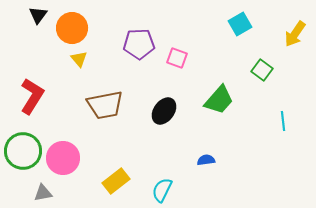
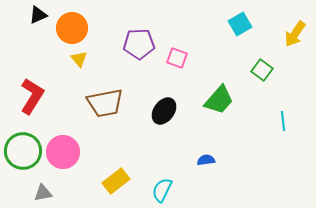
black triangle: rotated 30 degrees clockwise
brown trapezoid: moved 2 px up
pink circle: moved 6 px up
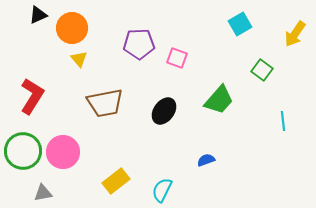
blue semicircle: rotated 12 degrees counterclockwise
